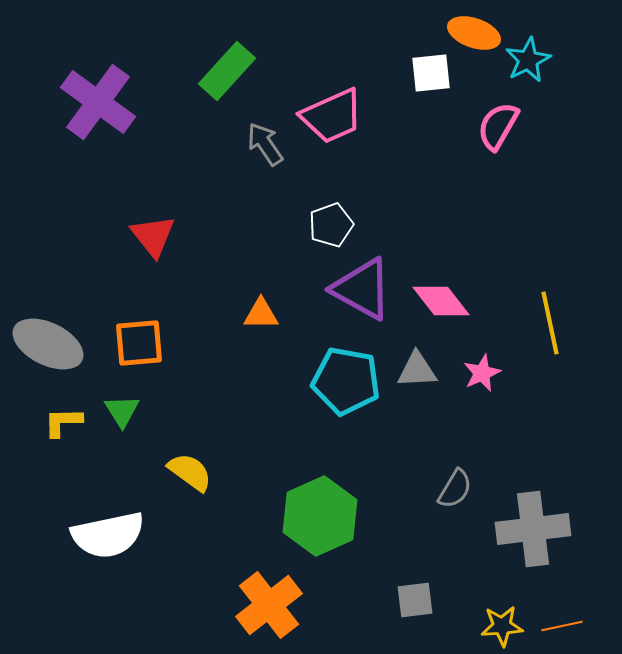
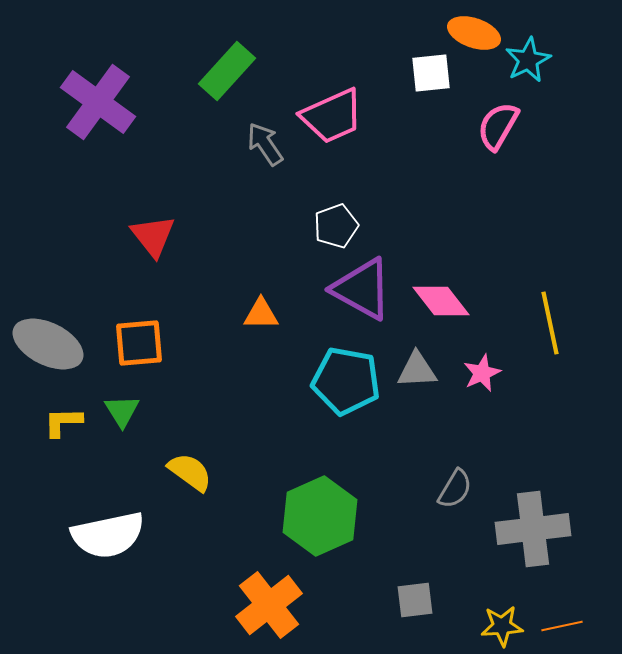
white pentagon: moved 5 px right, 1 px down
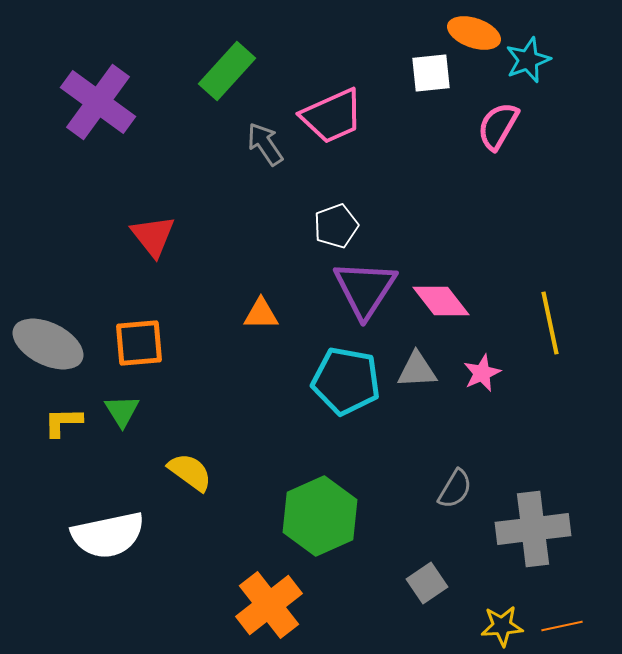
cyan star: rotated 6 degrees clockwise
purple triangle: moved 3 px right; rotated 34 degrees clockwise
gray square: moved 12 px right, 17 px up; rotated 27 degrees counterclockwise
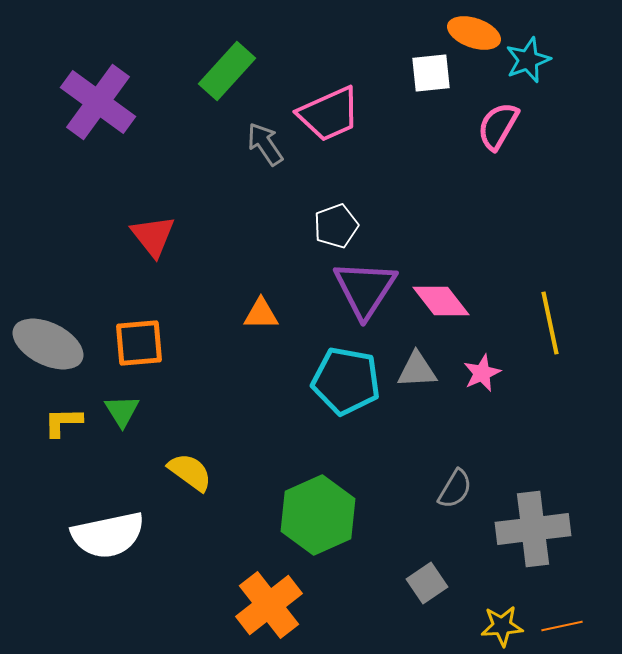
pink trapezoid: moved 3 px left, 2 px up
green hexagon: moved 2 px left, 1 px up
